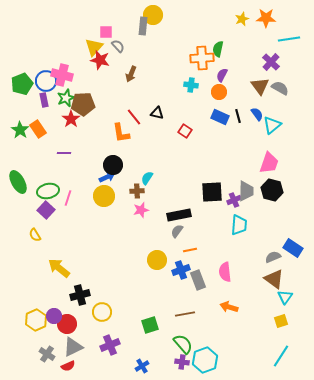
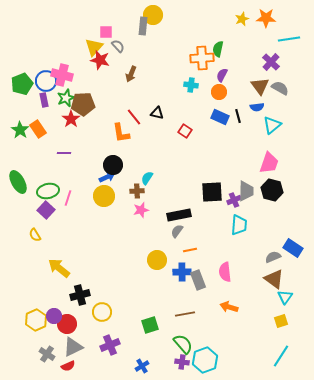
blue semicircle at (257, 114): moved 7 px up; rotated 120 degrees clockwise
blue cross at (181, 270): moved 1 px right, 2 px down; rotated 18 degrees clockwise
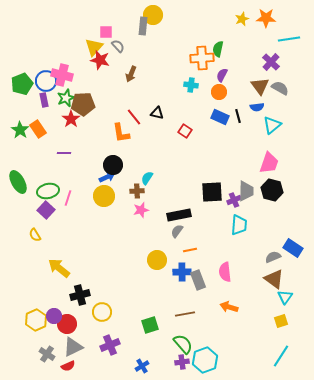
purple cross at (182, 362): rotated 16 degrees counterclockwise
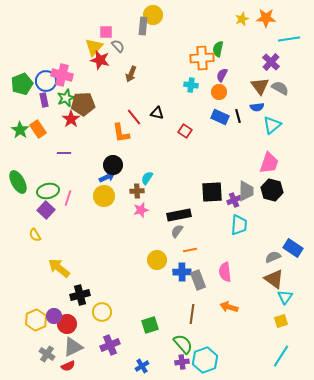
brown line at (185, 314): moved 7 px right; rotated 72 degrees counterclockwise
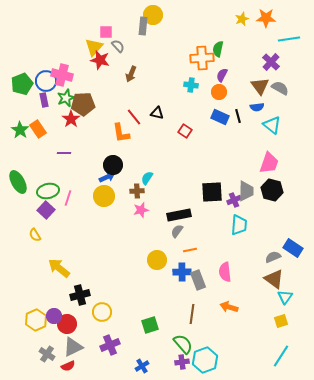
cyan triangle at (272, 125): rotated 42 degrees counterclockwise
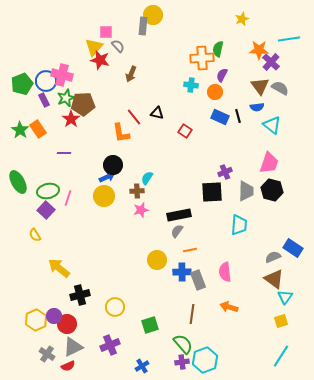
orange star at (266, 18): moved 7 px left, 32 px down
orange circle at (219, 92): moved 4 px left
purple rectangle at (44, 100): rotated 16 degrees counterclockwise
purple cross at (234, 200): moved 9 px left, 28 px up
yellow circle at (102, 312): moved 13 px right, 5 px up
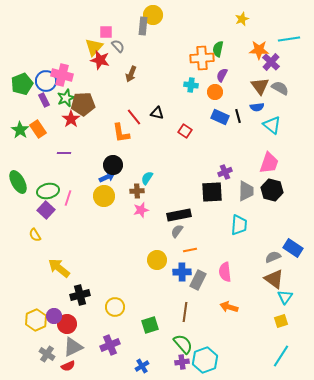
gray rectangle at (198, 280): rotated 48 degrees clockwise
brown line at (192, 314): moved 7 px left, 2 px up
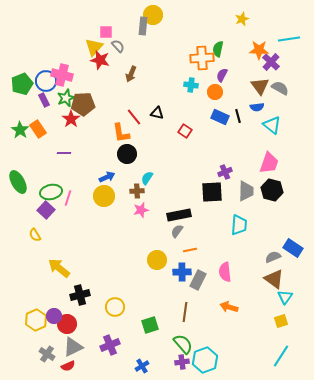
black circle at (113, 165): moved 14 px right, 11 px up
green ellipse at (48, 191): moved 3 px right, 1 px down
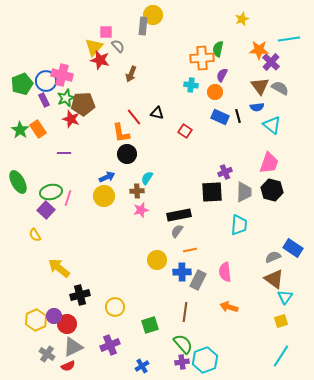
red star at (71, 119): rotated 18 degrees counterclockwise
gray trapezoid at (246, 191): moved 2 px left, 1 px down
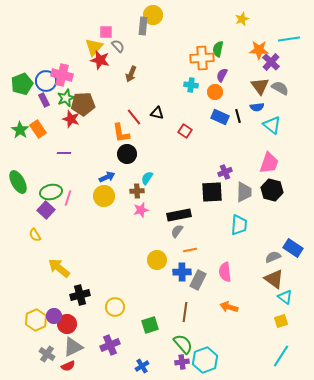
cyan triangle at (285, 297): rotated 28 degrees counterclockwise
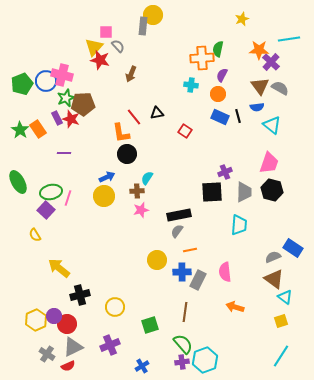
orange circle at (215, 92): moved 3 px right, 2 px down
purple rectangle at (44, 100): moved 13 px right, 18 px down
black triangle at (157, 113): rotated 24 degrees counterclockwise
orange arrow at (229, 307): moved 6 px right
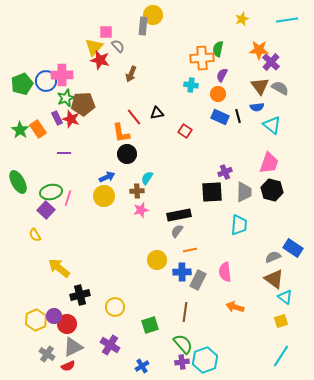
cyan line at (289, 39): moved 2 px left, 19 px up
pink cross at (62, 75): rotated 15 degrees counterclockwise
purple cross at (110, 345): rotated 36 degrees counterclockwise
